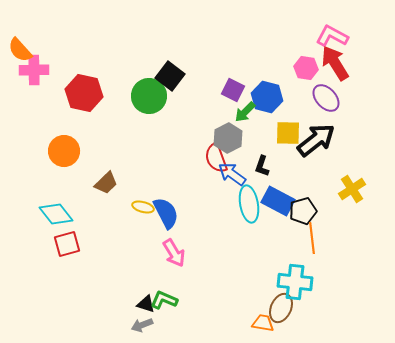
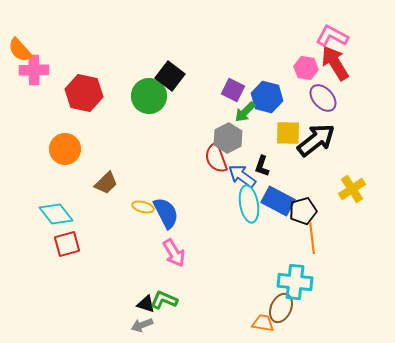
purple ellipse: moved 3 px left
orange circle: moved 1 px right, 2 px up
blue arrow: moved 10 px right, 2 px down
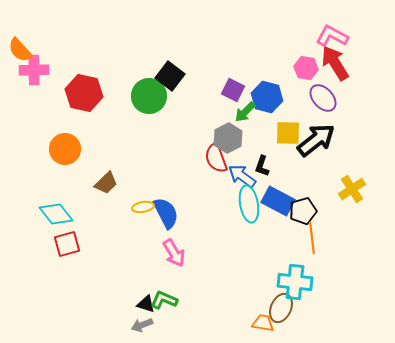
yellow ellipse: rotated 25 degrees counterclockwise
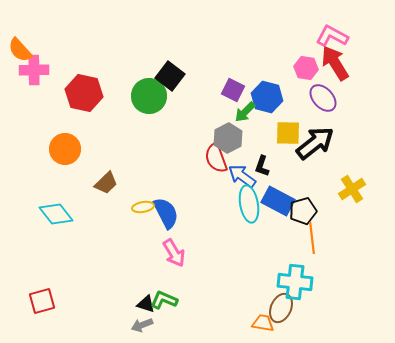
black arrow: moved 1 px left, 3 px down
red square: moved 25 px left, 57 px down
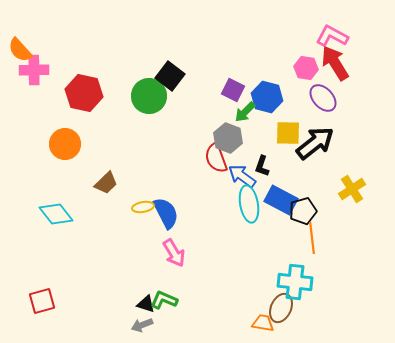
gray hexagon: rotated 12 degrees counterclockwise
orange circle: moved 5 px up
blue rectangle: moved 3 px right, 1 px up
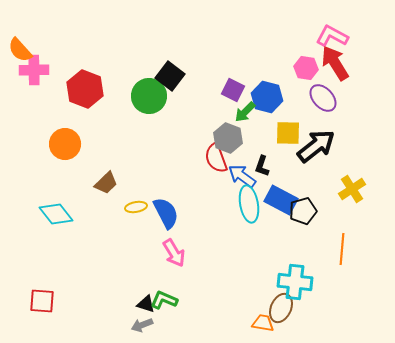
red hexagon: moved 1 px right, 4 px up; rotated 9 degrees clockwise
black arrow: moved 1 px right, 3 px down
yellow ellipse: moved 7 px left
orange line: moved 30 px right, 11 px down; rotated 12 degrees clockwise
red square: rotated 20 degrees clockwise
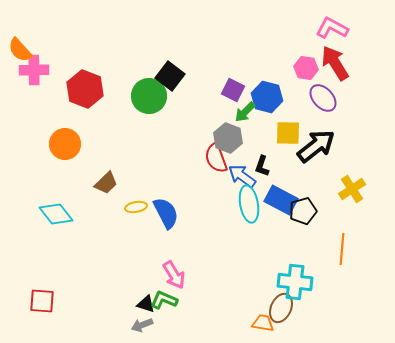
pink L-shape: moved 8 px up
pink arrow: moved 22 px down
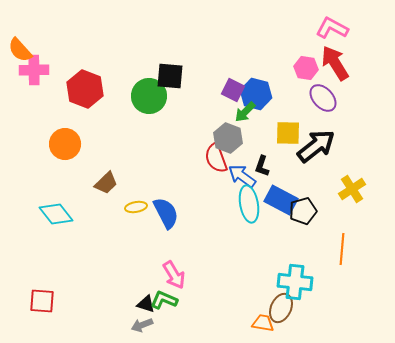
black square: rotated 32 degrees counterclockwise
blue hexagon: moved 11 px left, 3 px up
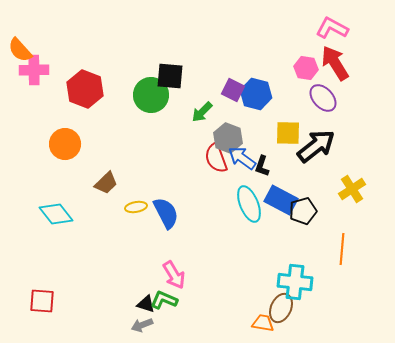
green circle: moved 2 px right, 1 px up
green arrow: moved 43 px left
blue arrow: moved 18 px up
cyan ellipse: rotated 12 degrees counterclockwise
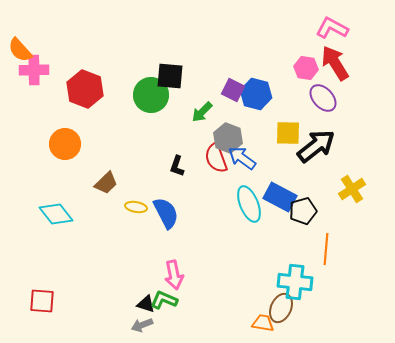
black L-shape: moved 85 px left
blue rectangle: moved 1 px left, 3 px up
yellow ellipse: rotated 20 degrees clockwise
orange line: moved 16 px left
pink arrow: rotated 20 degrees clockwise
